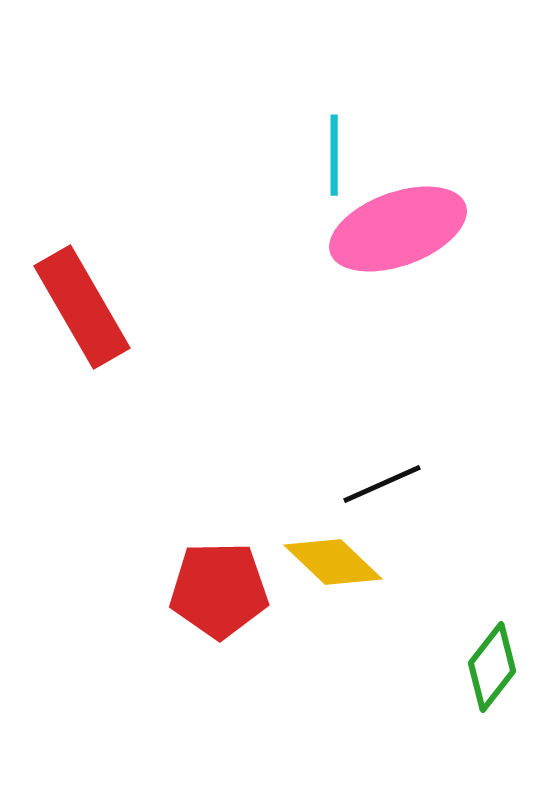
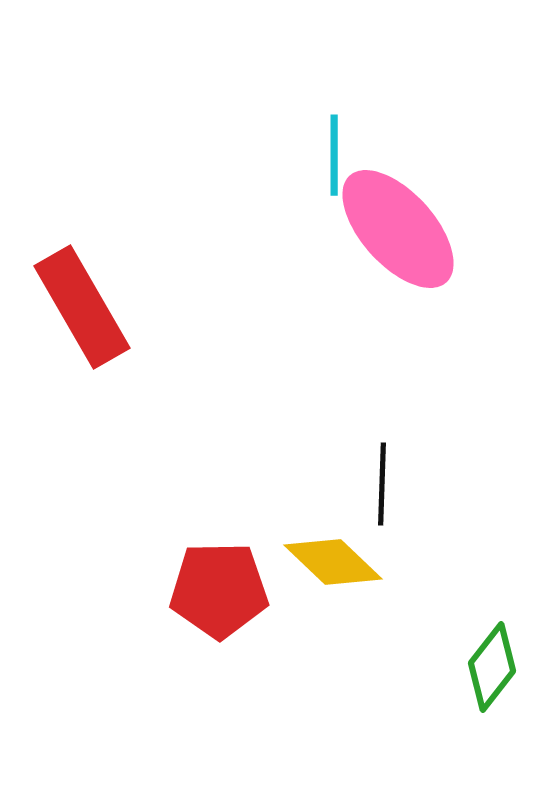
pink ellipse: rotated 68 degrees clockwise
black line: rotated 64 degrees counterclockwise
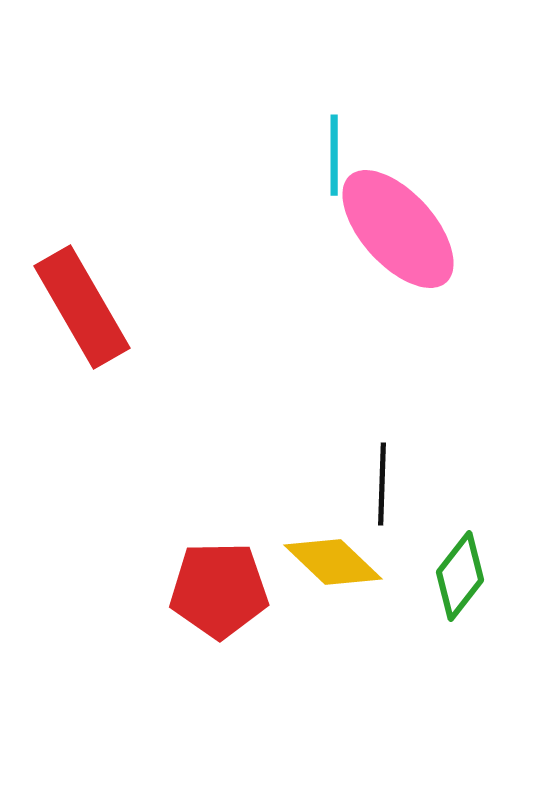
green diamond: moved 32 px left, 91 px up
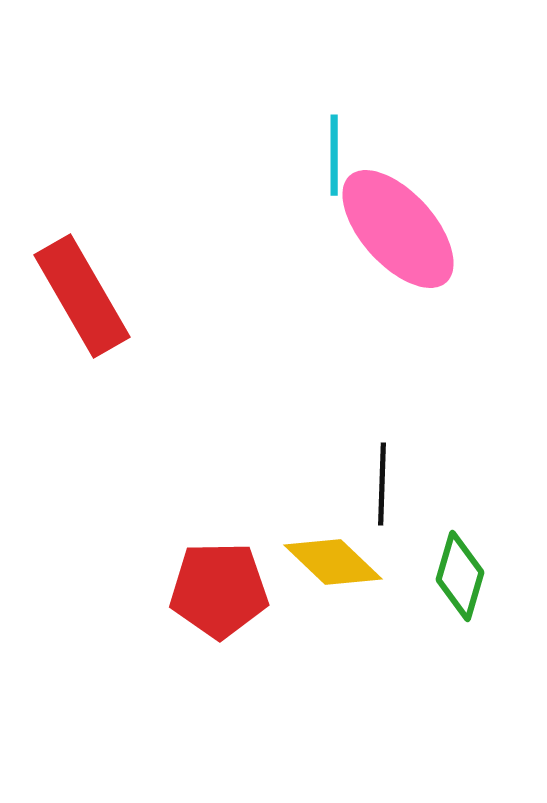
red rectangle: moved 11 px up
green diamond: rotated 22 degrees counterclockwise
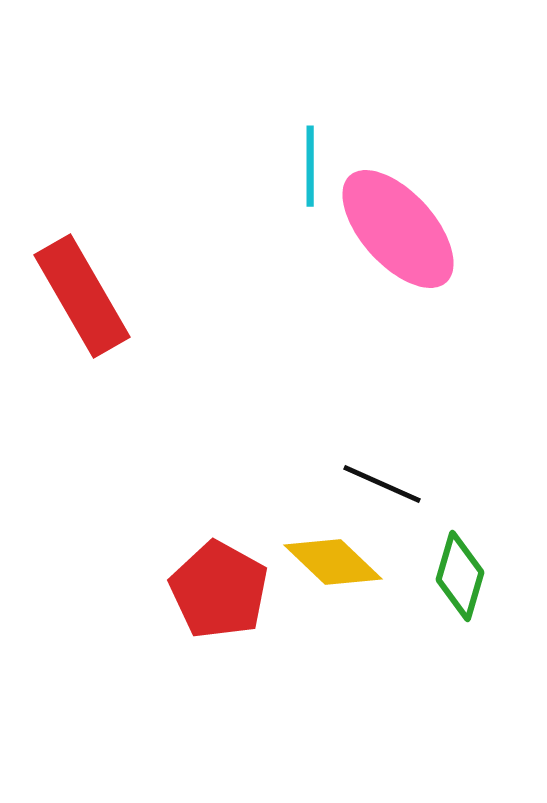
cyan line: moved 24 px left, 11 px down
black line: rotated 68 degrees counterclockwise
red pentagon: rotated 30 degrees clockwise
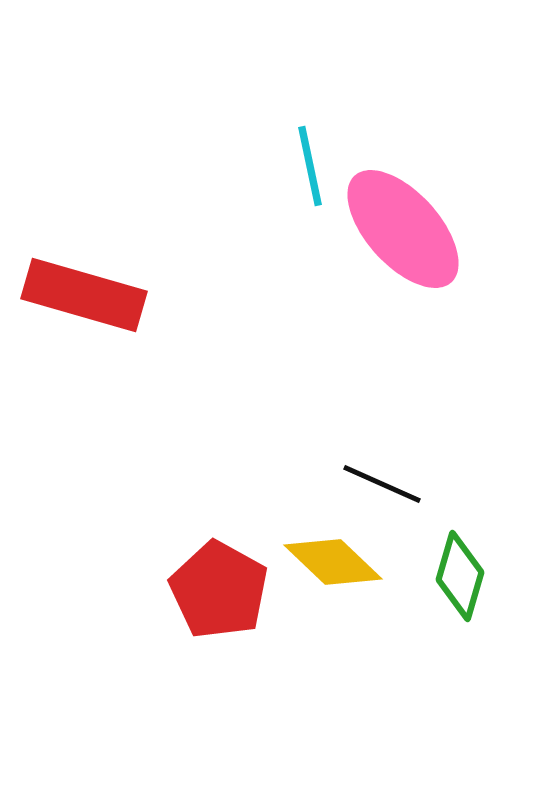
cyan line: rotated 12 degrees counterclockwise
pink ellipse: moved 5 px right
red rectangle: moved 2 px right, 1 px up; rotated 44 degrees counterclockwise
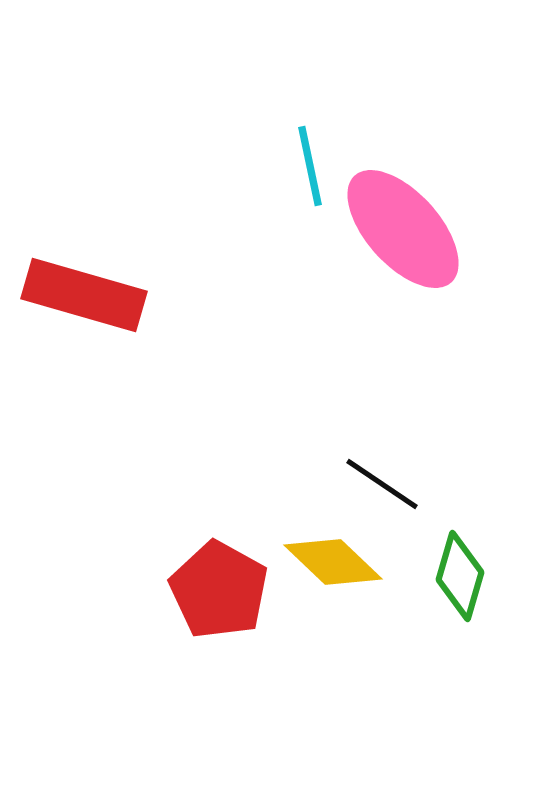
black line: rotated 10 degrees clockwise
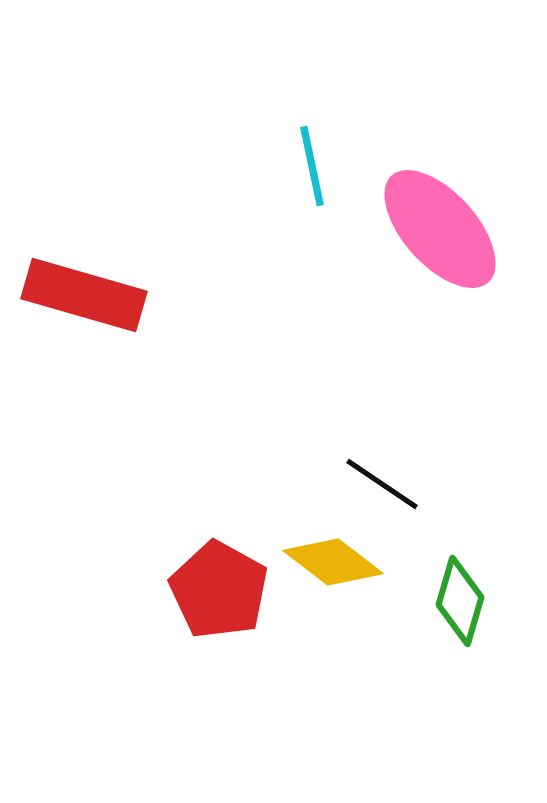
cyan line: moved 2 px right
pink ellipse: moved 37 px right
yellow diamond: rotated 6 degrees counterclockwise
green diamond: moved 25 px down
